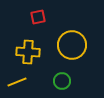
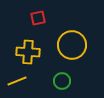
red square: moved 1 px down
yellow line: moved 1 px up
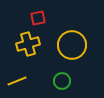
yellow cross: moved 8 px up; rotated 20 degrees counterclockwise
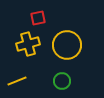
yellow circle: moved 5 px left
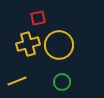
yellow circle: moved 8 px left
green circle: moved 1 px down
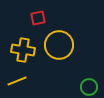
yellow cross: moved 5 px left, 6 px down; rotated 25 degrees clockwise
green circle: moved 27 px right, 5 px down
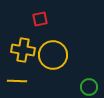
red square: moved 2 px right, 1 px down
yellow circle: moved 6 px left, 10 px down
yellow line: rotated 24 degrees clockwise
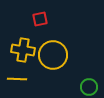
yellow line: moved 2 px up
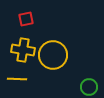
red square: moved 14 px left
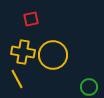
red square: moved 5 px right
yellow cross: moved 2 px down
yellow line: rotated 60 degrees clockwise
